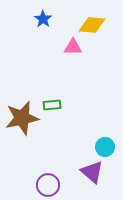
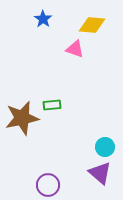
pink triangle: moved 2 px right, 2 px down; rotated 18 degrees clockwise
purple triangle: moved 8 px right, 1 px down
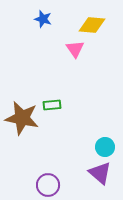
blue star: rotated 18 degrees counterclockwise
pink triangle: rotated 36 degrees clockwise
brown star: rotated 24 degrees clockwise
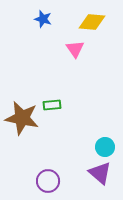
yellow diamond: moved 3 px up
purple circle: moved 4 px up
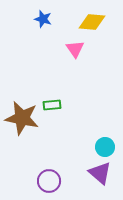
purple circle: moved 1 px right
